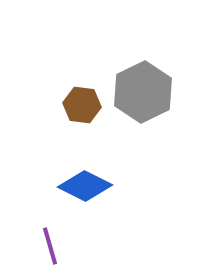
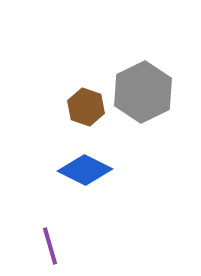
brown hexagon: moved 4 px right, 2 px down; rotated 12 degrees clockwise
blue diamond: moved 16 px up
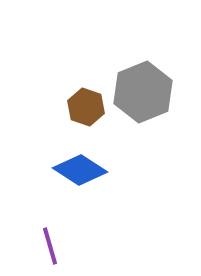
gray hexagon: rotated 4 degrees clockwise
blue diamond: moved 5 px left; rotated 6 degrees clockwise
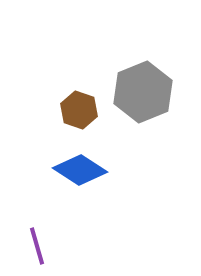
brown hexagon: moved 7 px left, 3 px down
purple line: moved 13 px left
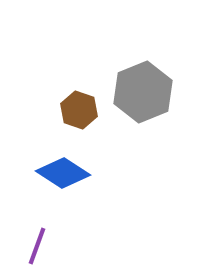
blue diamond: moved 17 px left, 3 px down
purple line: rotated 36 degrees clockwise
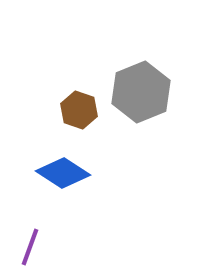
gray hexagon: moved 2 px left
purple line: moved 7 px left, 1 px down
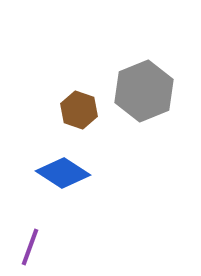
gray hexagon: moved 3 px right, 1 px up
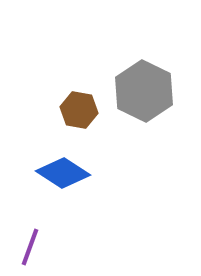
gray hexagon: rotated 12 degrees counterclockwise
brown hexagon: rotated 9 degrees counterclockwise
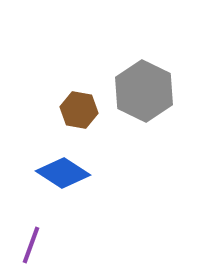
purple line: moved 1 px right, 2 px up
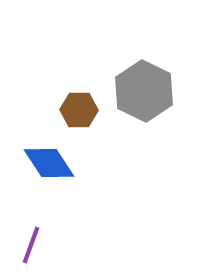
brown hexagon: rotated 9 degrees counterclockwise
blue diamond: moved 14 px left, 10 px up; rotated 24 degrees clockwise
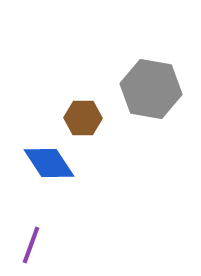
gray hexagon: moved 7 px right, 2 px up; rotated 16 degrees counterclockwise
brown hexagon: moved 4 px right, 8 px down
